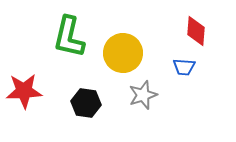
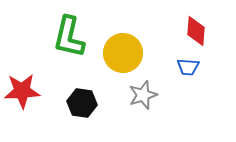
blue trapezoid: moved 4 px right
red star: moved 2 px left
black hexagon: moved 4 px left
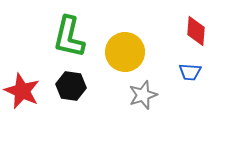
yellow circle: moved 2 px right, 1 px up
blue trapezoid: moved 2 px right, 5 px down
red star: rotated 27 degrees clockwise
black hexagon: moved 11 px left, 17 px up
